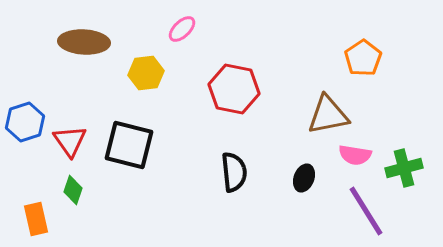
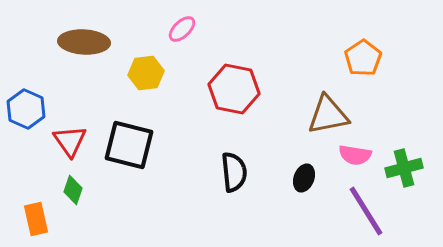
blue hexagon: moved 1 px right, 13 px up; rotated 18 degrees counterclockwise
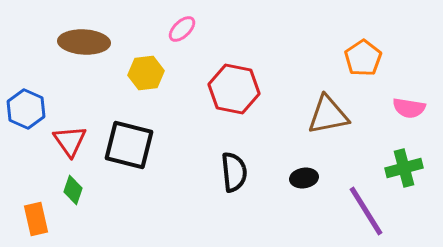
pink semicircle: moved 54 px right, 47 px up
black ellipse: rotated 60 degrees clockwise
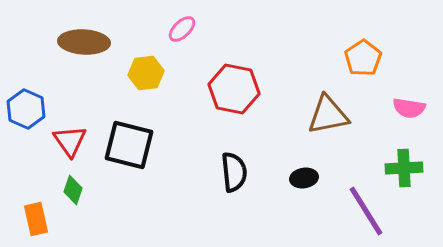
green cross: rotated 12 degrees clockwise
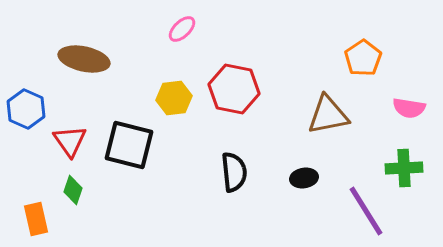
brown ellipse: moved 17 px down; rotated 9 degrees clockwise
yellow hexagon: moved 28 px right, 25 px down
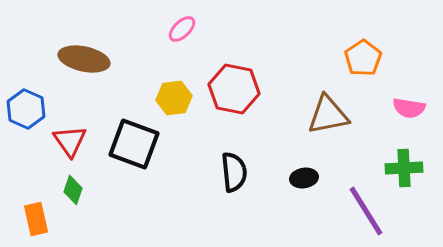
black square: moved 5 px right, 1 px up; rotated 6 degrees clockwise
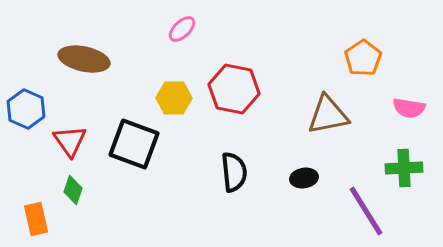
yellow hexagon: rotated 8 degrees clockwise
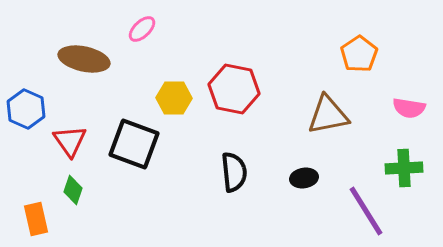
pink ellipse: moved 40 px left
orange pentagon: moved 4 px left, 4 px up
